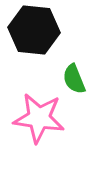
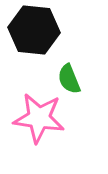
green semicircle: moved 5 px left
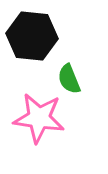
black hexagon: moved 2 px left, 6 px down
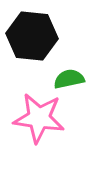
green semicircle: rotated 100 degrees clockwise
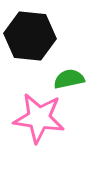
black hexagon: moved 2 px left
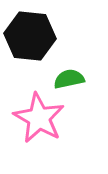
pink star: rotated 21 degrees clockwise
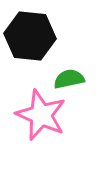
pink star: moved 2 px right, 3 px up; rotated 6 degrees counterclockwise
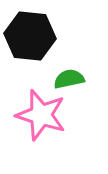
pink star: rotated 6 degrees counterclockwise
